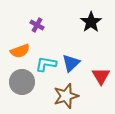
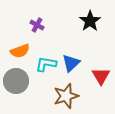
black star: moved 1 px left, 1 px up
gray circle: moved 6 px left, 1 px up
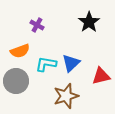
black star: moved 1 px left, 1 px down
red triangle: rotated 48 degrees clockwise
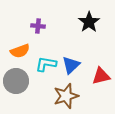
purple cross: moved 1 px right, 1 px down; rotated 24 degrees counterclockwise
blue triangle: moved 2 px down
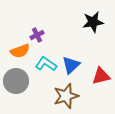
black star: moved 4 px right; rotated 25 degrees clockwise
purple cross: moved 1 px left, 9 px down; rotated 32 degrees counterclockwise
cyan L-shape: rotated 25 degrees clockwise
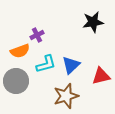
cyan L-shape: rotated 130 degrees clockwise
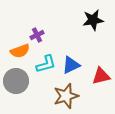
black star: moved 2 px up
blue triangle: rotated 18 degrees clockwise
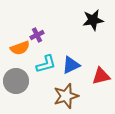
orange semicircle: moved 3 px up
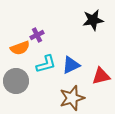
brown star: moved 6 px right, 2 px down
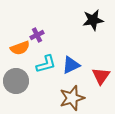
red triangle: rotated 42 degrees counterclockwise
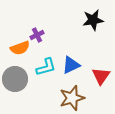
cyan L-shape: moved 3 px down
gray circle: moved 1 px left, 2 px up
